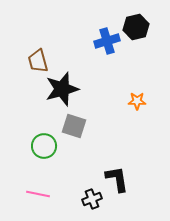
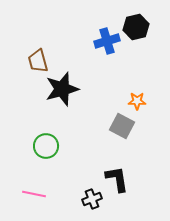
gray square: moved 48 px right; rotated 10 degrees clockwise
green circle: moved 2 px right
pink line: moved 4 px left
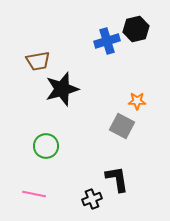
black hexagon: moved 2 px down
brown trapezoid: rotated 85 degrees counterclockwise
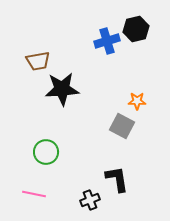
black star: rotated 12 degrees clockwise
green circle: moved 6 px down
black cross: moved 2 px left, 1 px down
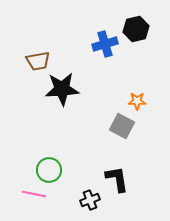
blue cross: moved 2 px left, 3 px down
green circle: moved 3 px right, 18 px down
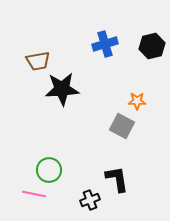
black hexagon: moved 16 px right, 17 px down
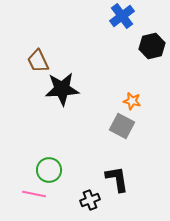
blue cross: moved 17 px right, 28 px up; rotated 20 degrees counterclockwise
brown trapezoid: rotated 75 degrees clockwise
orange star: moved 5 px left; rotated 12 degrees clockwise
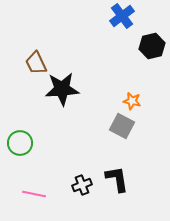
brown trapezoid: moved 2 px left, 2 px down
green circle: moved 29 px left, 27 px up
black cross: moved 8 px left, 15 px up
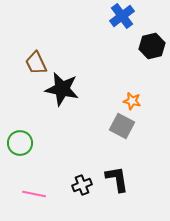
black star: rotated 16 degrees clockwise
